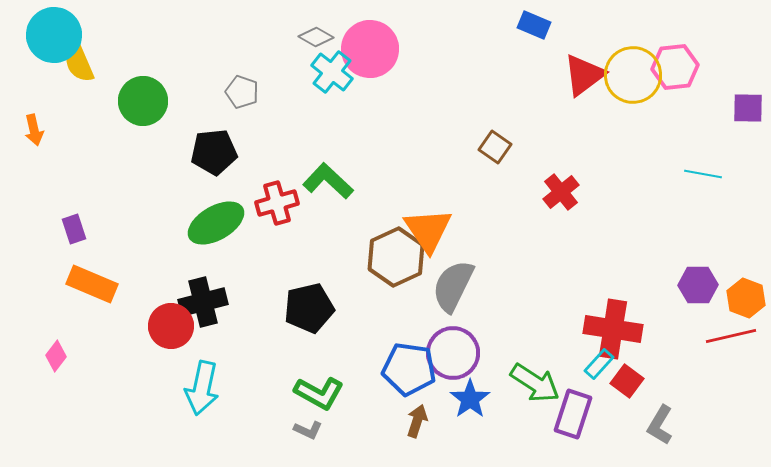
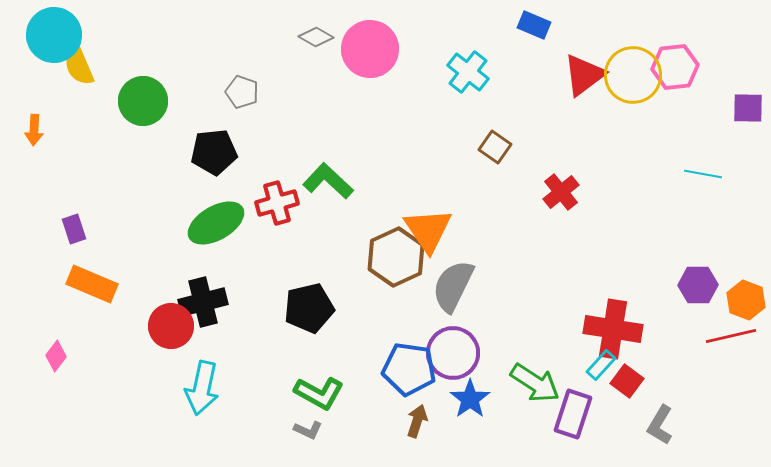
yellow semicircle at (79, 63): moved 3 px down
cyan cross at (332, 72): moved 136 px right
orange arrow at (34, 130): rotated 16 degrees clockwise
orange hexagon at (746, 298): moved 2 px down
cyan rectangle at (599, 364): moved 2 px right, 1 px down
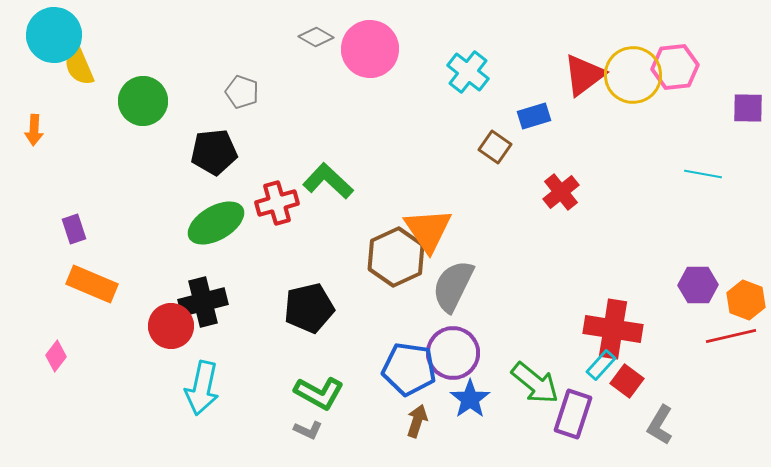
blue rectangle at (534, 25): moved 91 px down; rotated 40 degrees counterclockwise
green arrow at (535, 383): rotated 6 degrees clockwise
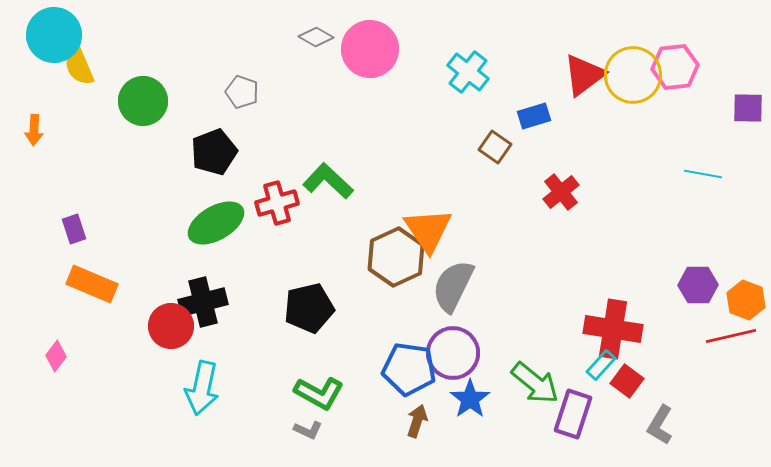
black pentagon at (214, 152): rotated 15 degrees counterclockwise
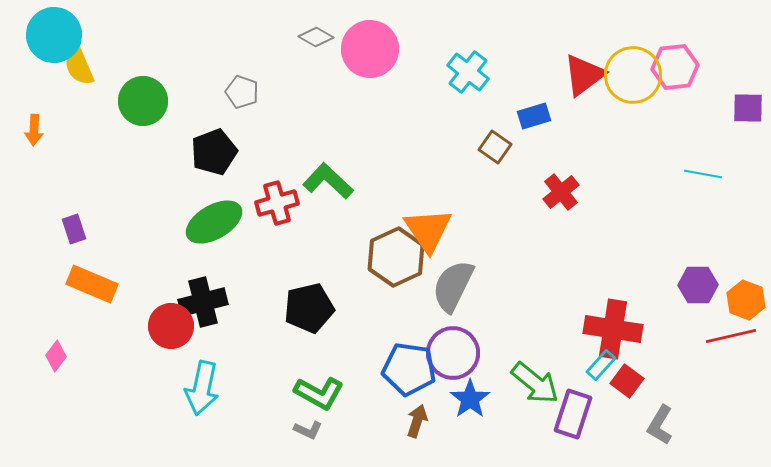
green ellipse at (216, 223): moved 2 px left, 1 px up
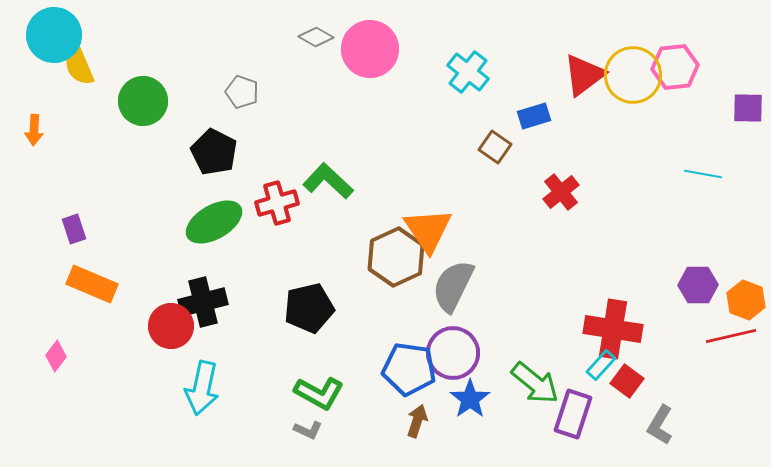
black pentagon at (214, 152): rotated 24 degrees counterclockwise
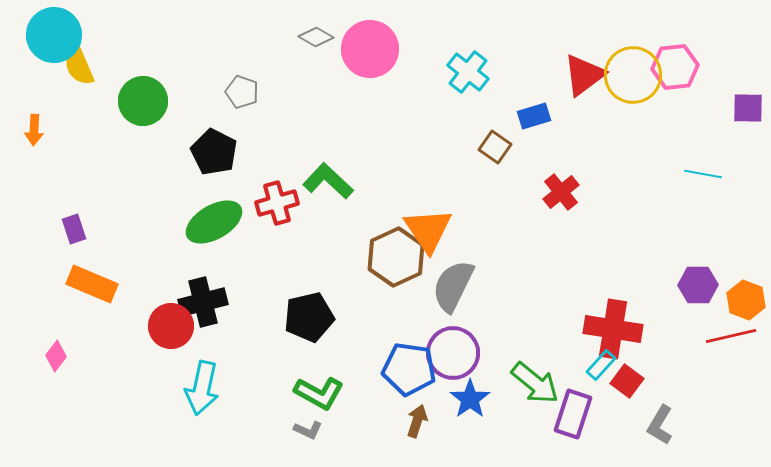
black pentagon at (309, 308): moved 9 px down
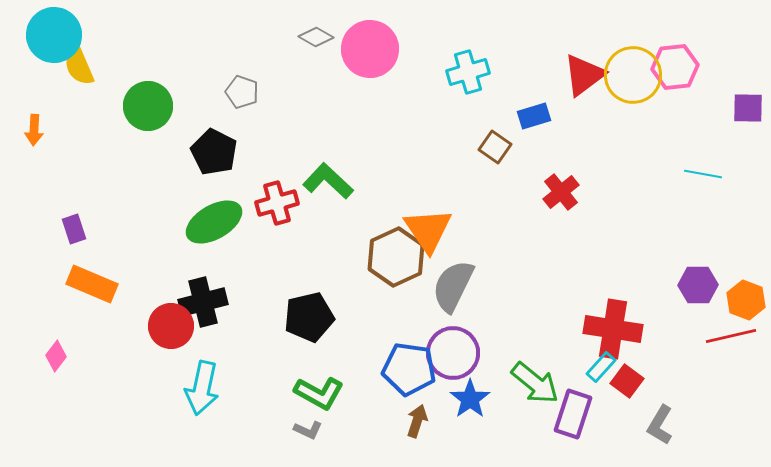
cyan cross at (468, 72): rotated 36 degrees clockwise
green circle at (143, 101): moved 5 px right, 5 px down
cyan rectangle at (601, 365): moved 2 px down
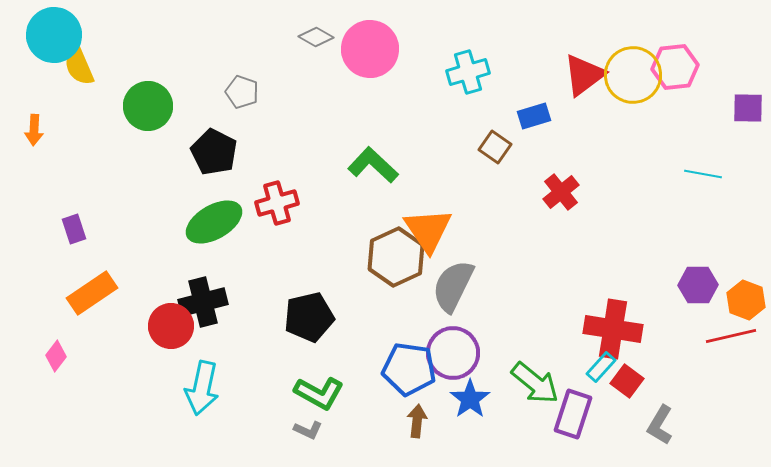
green L-shape at (328, 181): moved 45 px right, 16 px up
orange rectangle at (92, 284): moved 9 px down; rotated 57 degrees counterclockwise
brown arrow at (417, 421): rotated 12 degrees counterclockwise
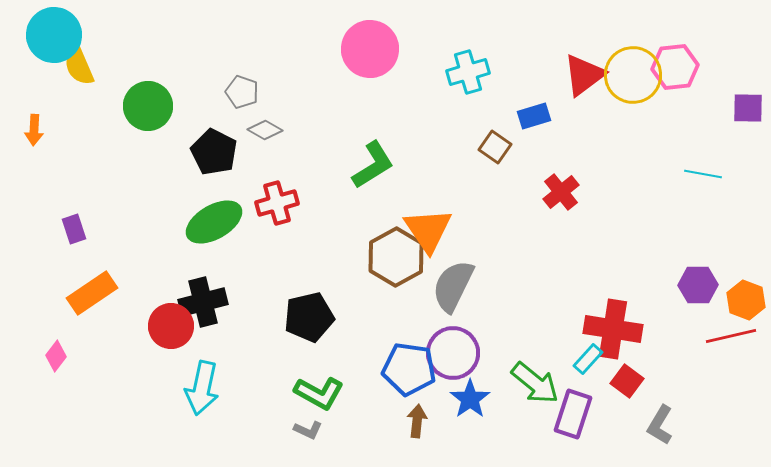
gray diamond at (316, 37): moved 51 px left, 93 px down
green L-shape at (373, 165): rotated 105 degrees clockwise
brown hexagon at (396, 257): rotated 4 degrees counterclockwise
cyan rectangle at (601, 367): moved 13 px left, 8 px up
